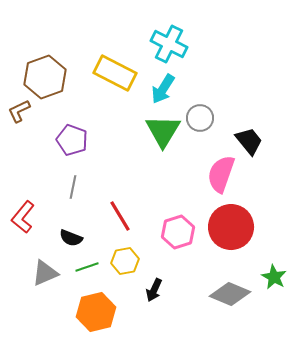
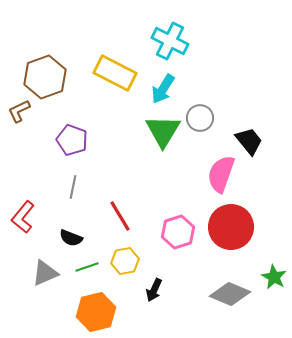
cyan cross: moved 1 px right, 3 px up
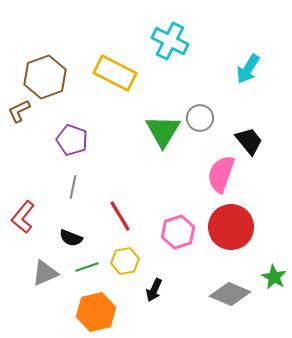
cyan arrow: moved 85 px right, 20 px up
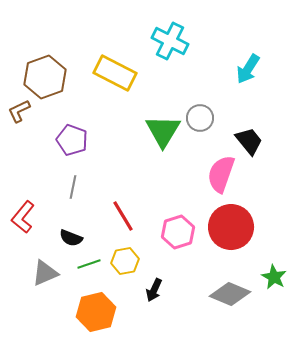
red line: moved 3 px right
green line: moved 2 px right, 3 px up
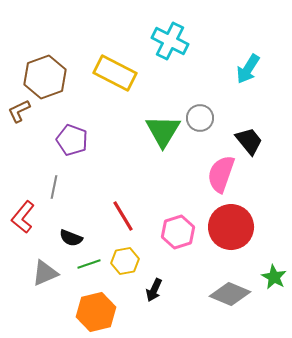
gray line: moved 19 px left
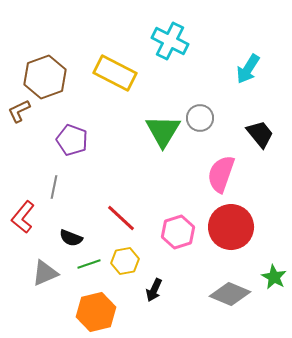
black trapezoid: moved 11 px right, 7 px up
red line: moved 2 px left, 2 px down; rotated 16 degrees counterclockwise
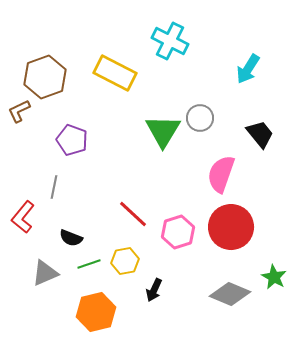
red line: moved 12 px right, 4 px up
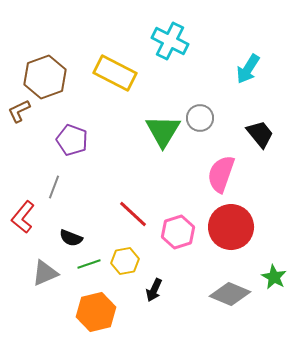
gray line: rotated 10 degrees clockwise
